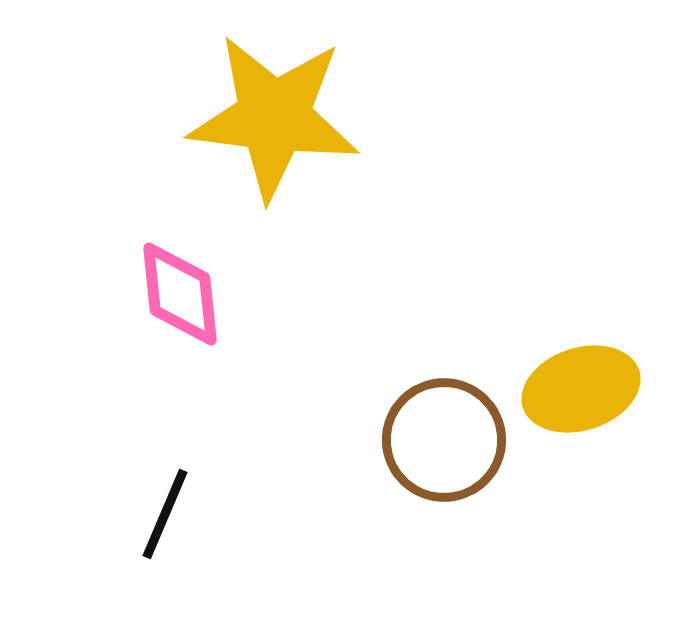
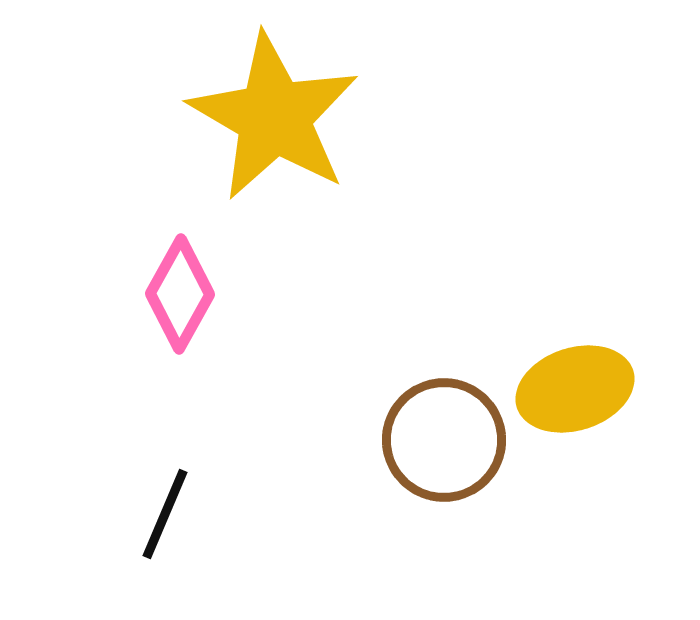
yellow star: rotated 23 degrees clockwise
pink diamond: rotated 35 degrees clockwise
yellow ellipse: moved 6 px left
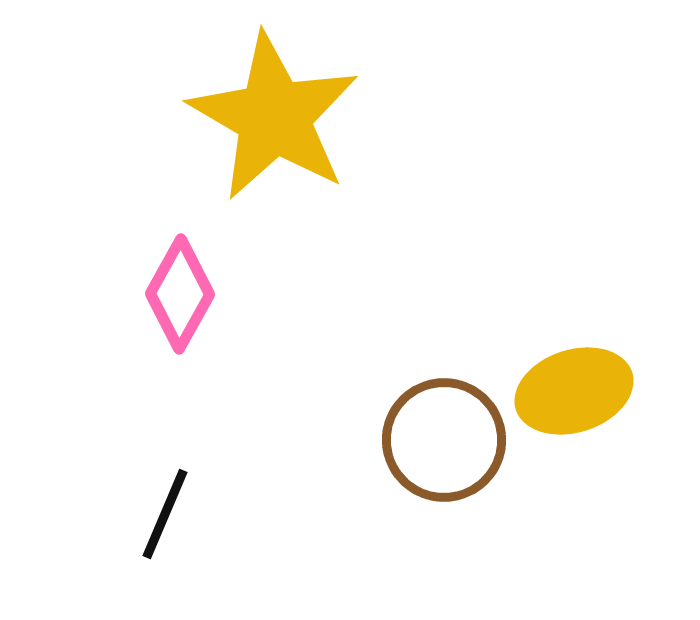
yellow ellipse: moved 1 px left, 2 px down
